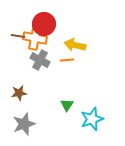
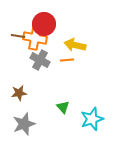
green triangle: moved 4 px left, 2 px down; rotated 16 degrees counterclockwise
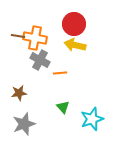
red circle: moved 30 px right
orange line: moved 7 px left, 13 px down
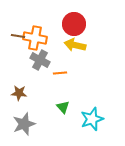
brown star: rotated 14 degrees clockwise
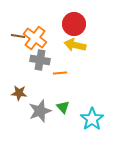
orange cross: rotated 25 degrees clockwise
gray cross: rotated 18 degrees counterclockwise
cyan star: rotated 15 degrees counterclockwise
gray star: moved 16 px right, 13 px up
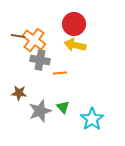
orange cross: moved 1 px left, 2 px down
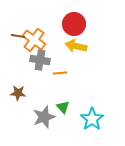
yellow arrow: moved 1 px right, 1 px down
brown star: moved 1 px left
gray star: moved 4 px right, 6 px down
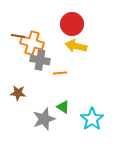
red circle: moved 2 px left
orange cross: moved 2 px left, 3 px down; rotated 20 degrees counterclockwise
green triangle: rotated 16 degrees counterclockwise
gray star: moved 2 px down
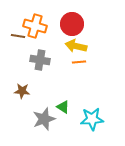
orange cross: moved 3 px right, 17 px up
orange line: moved 19 px right, 11 px up
brown star: moved 4 px right, 2 px up
cyan star: rotated 30 degrees clockwise
